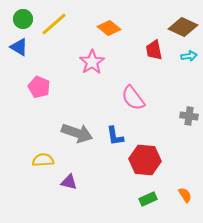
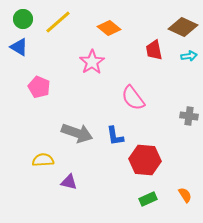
yellow line: moved 4 px right, 2 px up
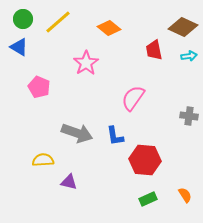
pink star: moved 6 px left, 1 px down
pink semicircle: rotated 72 degrees clockwise
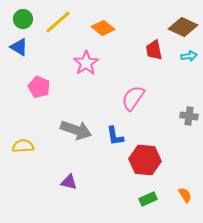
orange diamond: moved 6 px left
gray arrow: moved 1 px left, 3 px up
yellow semicircle: moved 20 px left, 14 px up
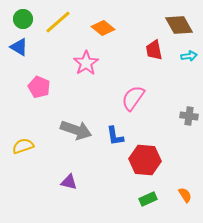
brown diamond: moved 4 px left, 2 px up; rotated 36 degrees clockwise
yellow semicircle: rotated 15 degrees counterclockwise
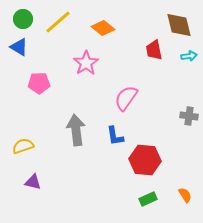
brown diamond: rotated 16 degrees clockwise
pink pentagon: moved 4 px up; rotated 25 degrees counterclockwise
pink semicircle: moved 7 px left
gray arrow: rotated 116 degrees counterclockwise
purple triangle: moved 36 px left
